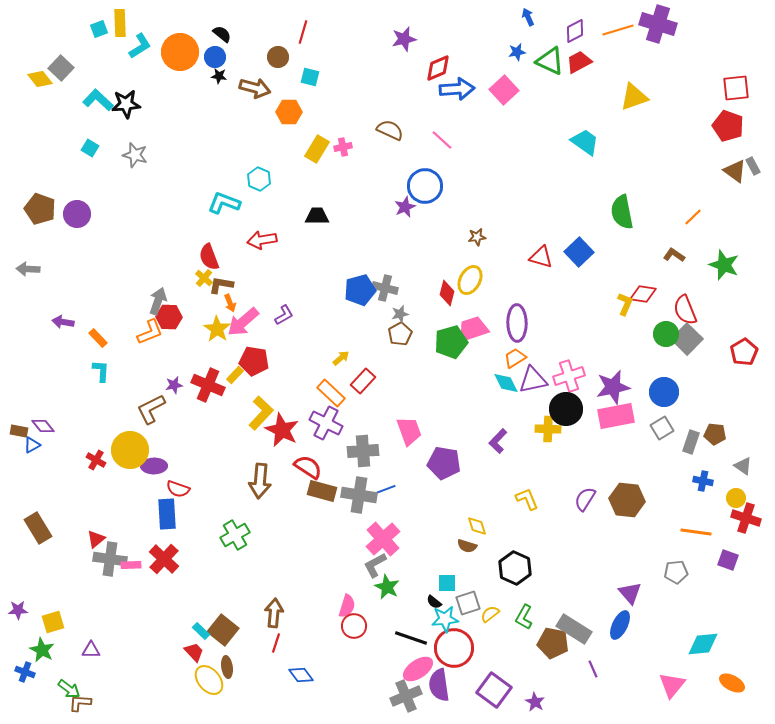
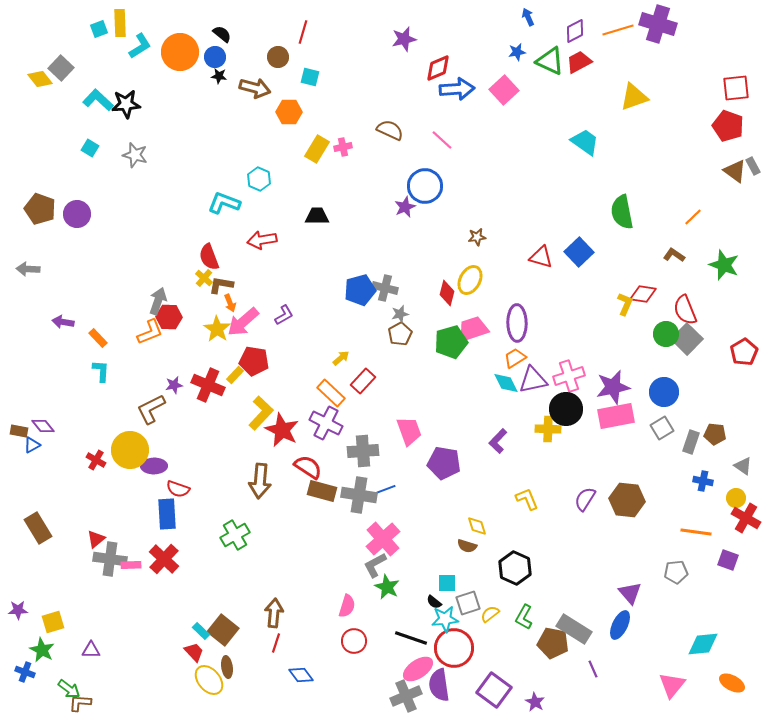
red cross at (746, 518): rotated 12 degrees clockwise
red circle at (354, 626): moved 15 px down
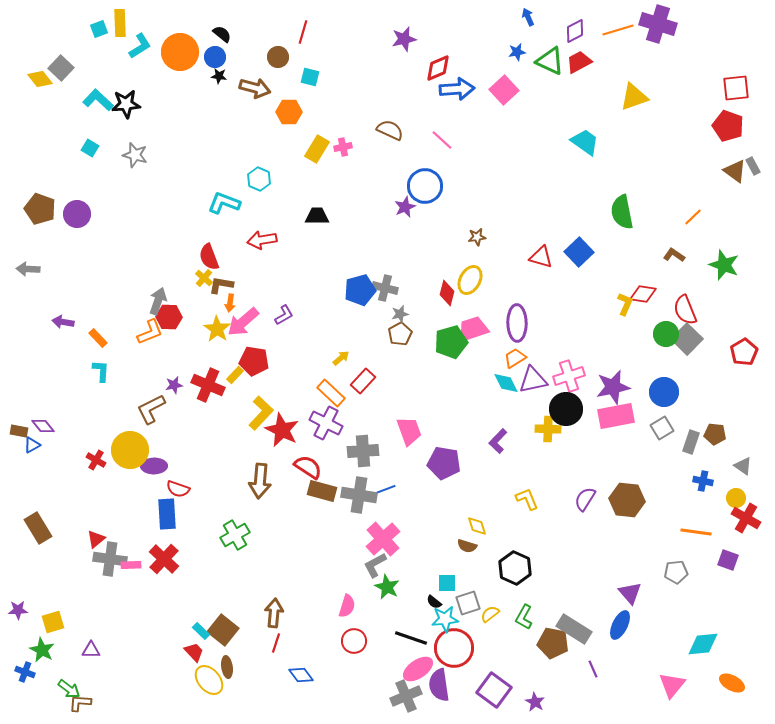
orange arrow at (230, 303): rotated 30 degrees clockwise
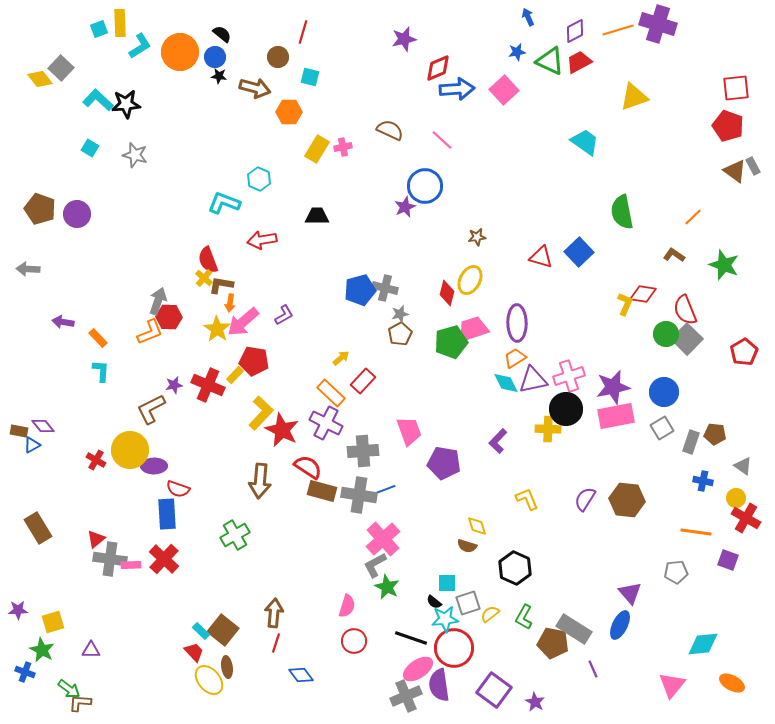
red semicircle at (209, 257): moved 1 px left, 3 px down
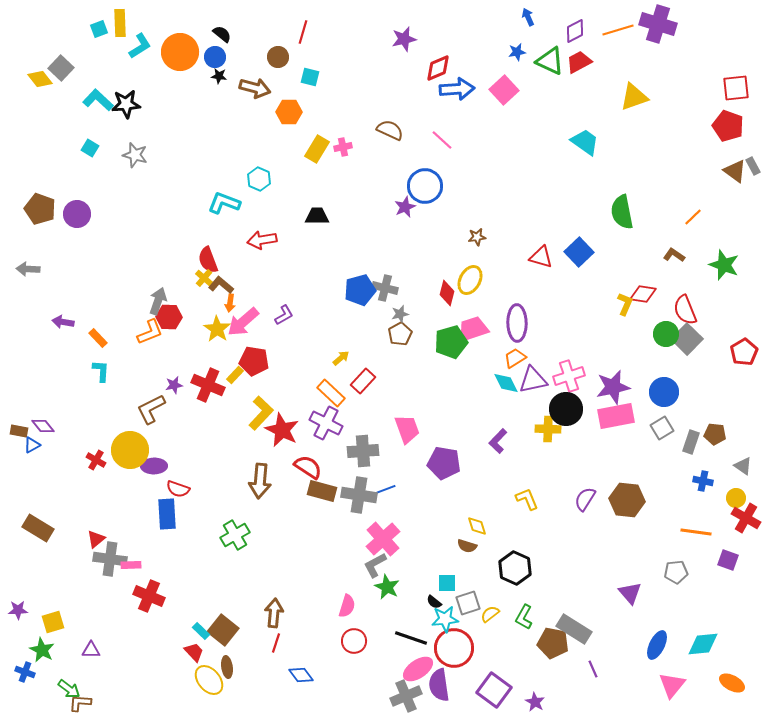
brown L-shape at (221, 285): rotated 30 degrees clockwise
pink trapezoid at (409, 431): moved 2 px left, 2 px up
brown rectangle at (38, 528): rotated 28 degrees counterclockwise
red cross at (164, 559): moved 15 px left, 37 px down; rotated 20 degrees counterclockwise
blue ellipse at (620, 625): moved 37 px right, 20 px down
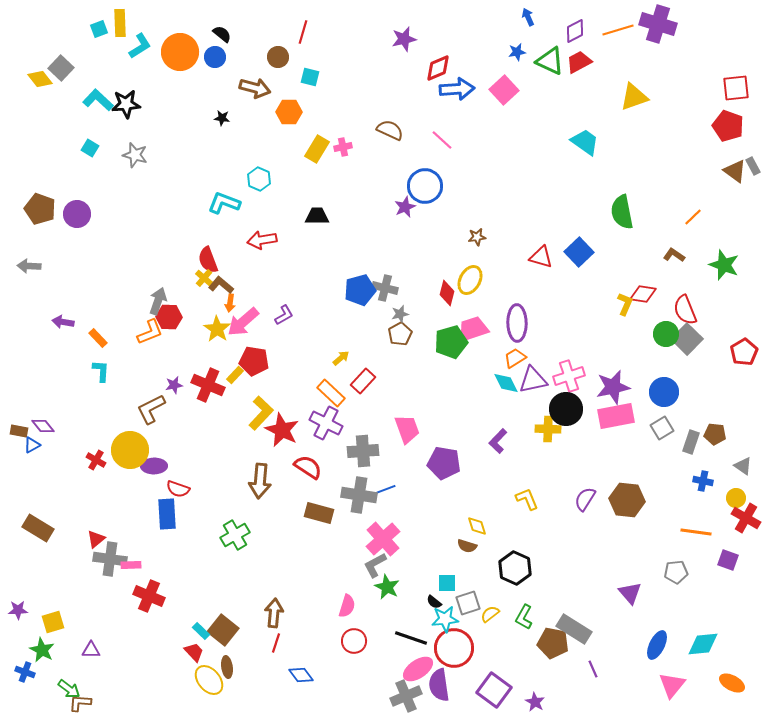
black star at (219, 76): moved 3 px right, 42 px down
gray arrow at (28, 269): moved 1 px right, 3 px up
brown rectangle at (322, 491): moved 3 px left, 22 px down
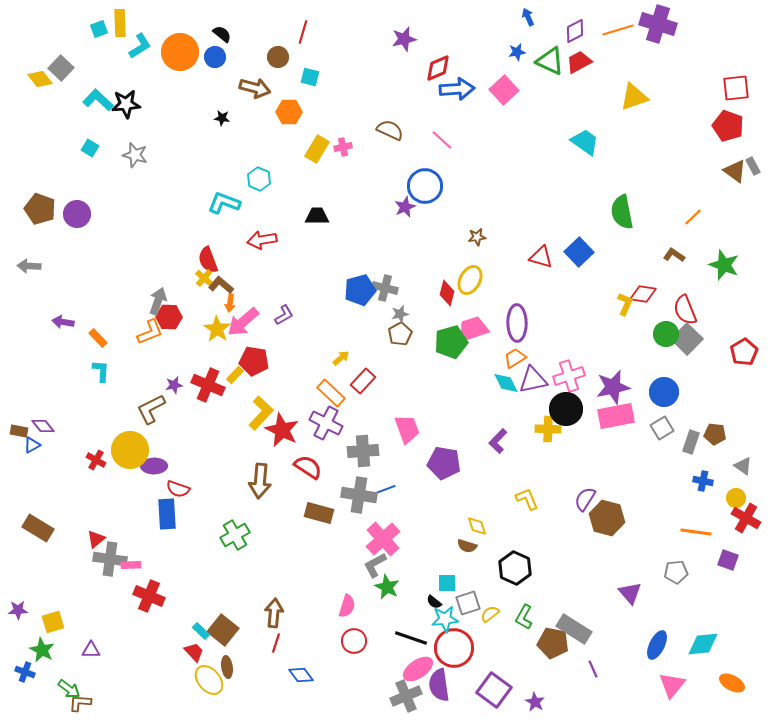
brown hexagon at (627, 500): moved 20 px left, 18 px down; rotated 8 degrees clockwise
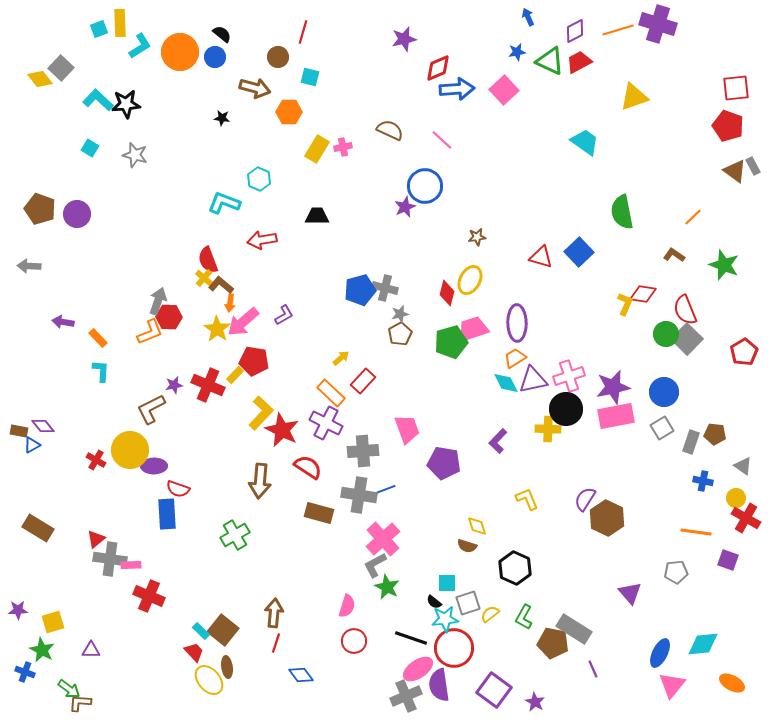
brown hexagon at (607, 518): rotated 12 degrees clockwise
blue ellipse at (657, 645): moved 3 px right, 8 px down
